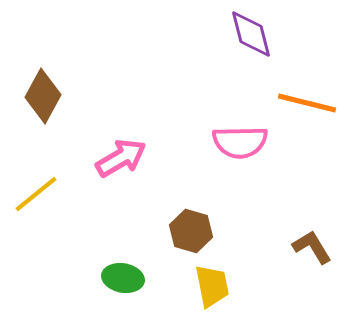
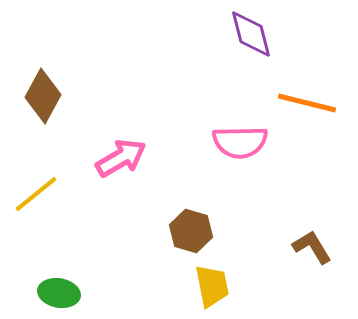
green ellipse: moved 64 px left, 15 px down
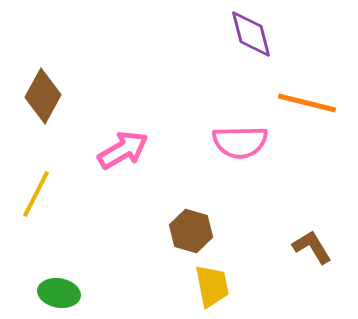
pink arrow: moved 2 px right, 8 px up
yellow line: rotated 24 degrees counterclockwise
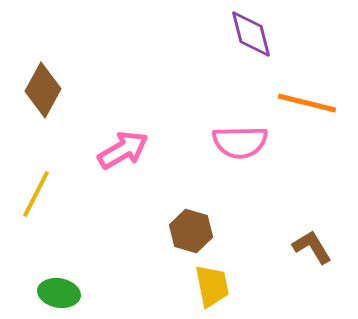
brown diamond: moved 6 px up
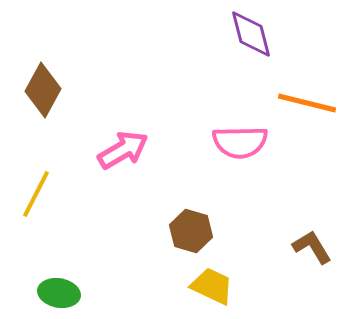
yellow trapezoid: rotated 54 degrees counterclockwise
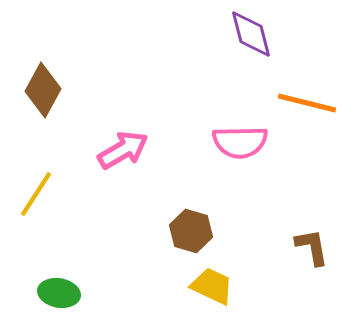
yellow line: rotated 6 degrees clockwise
brown L-shape: rotated 21 degrees clockwise
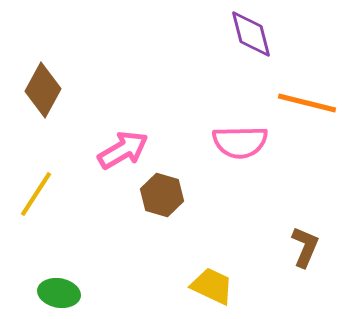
brown hexagon: moved 29 px left, 36 px up
brown L-shape: moved 7 px left; rotated 33 degrees clockwise
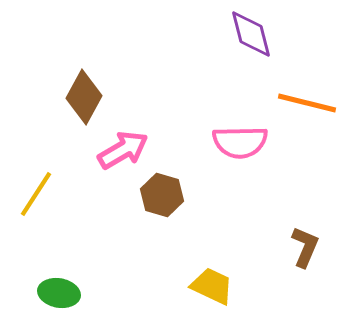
brown diamond: moved 41 px right, 7 px down
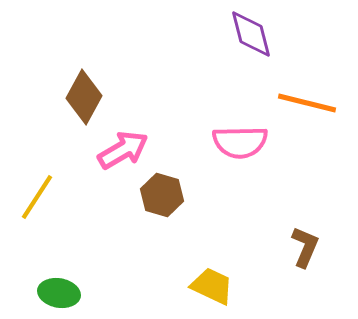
yellow line: moved 1 px right, 3 px down
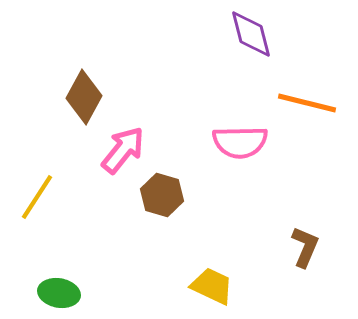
pink arrow: rotated 21 degrees counterclockwise
